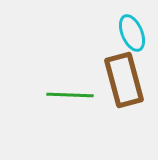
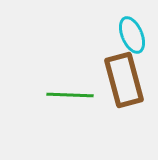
cyan ellipse: moved 2 px down
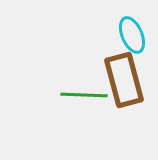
green line: moved 14 px right
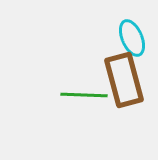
cyan ellipse: moved 3 px down
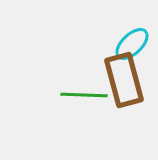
cyan ellipse: moved 6 px down; rotated 69 degrees clockwise
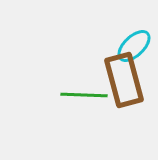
cyan ellipse: moved 2 px right, 2 px down
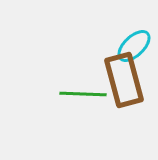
green line: moved 1 px left, 1 px up
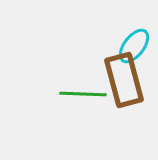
cyan ellipse: rotated 9 degrees counterclockwise
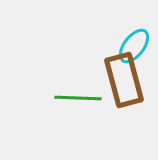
green line: moved 5 px left, 4 px down
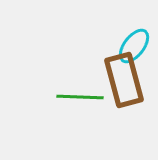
green line: moved 2 px right, 1 px up
